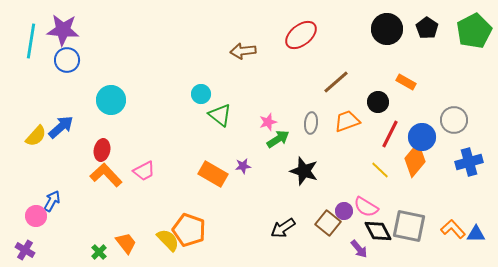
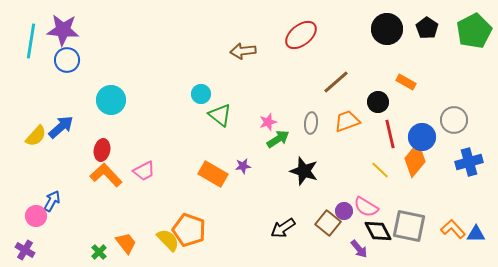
red line at (390, 134): rotated 40 degrees counterclockwise
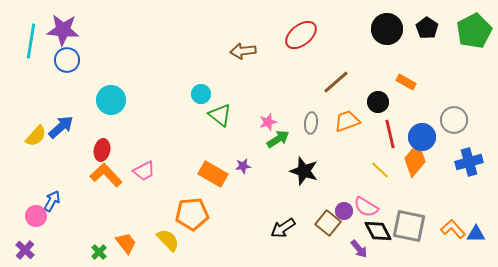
orange pentagon at (189, 230): moved 3 px right, 16 px up; rotated 24 degrees counterclockwise
purple cross at (25, 250): rotated 12 degrees clockwise
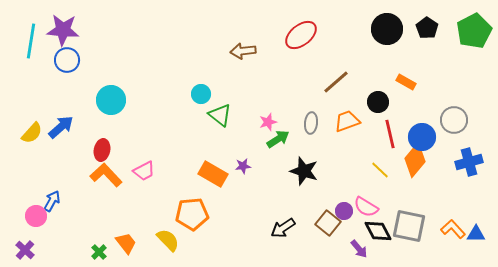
yellow semicircle at (36, 136): moved 4 px left, 3 px up
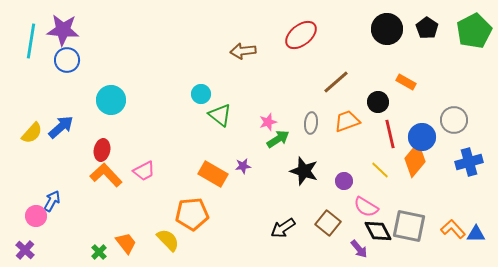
purple circle at (344, 211): moved 30 px up
